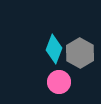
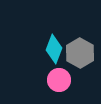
pink circle: moved 2 px up
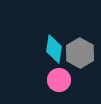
cyan diamond: rotated 12 degrees counterclockwise
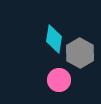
cyan diamond: moved 10 px up
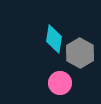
pink circle: moved 1 px right, 3 px down
